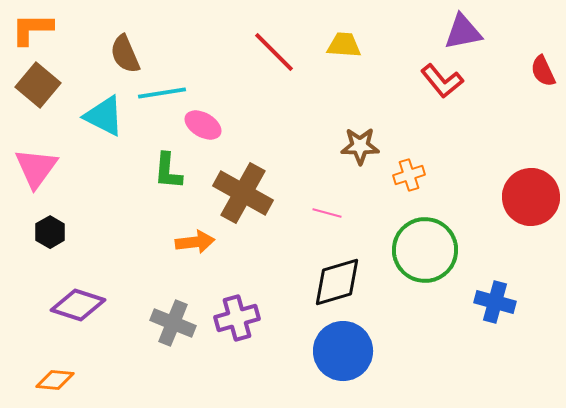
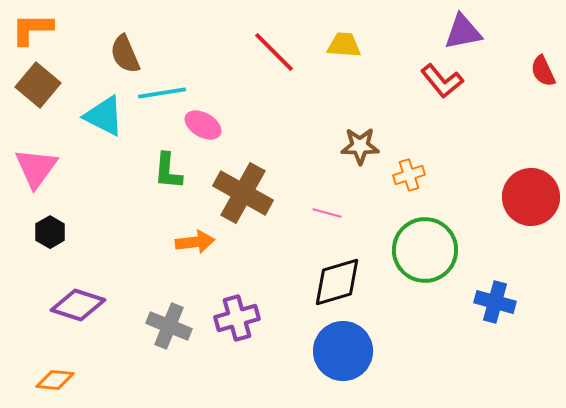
gray cross: moved 4 px left, 3 px down
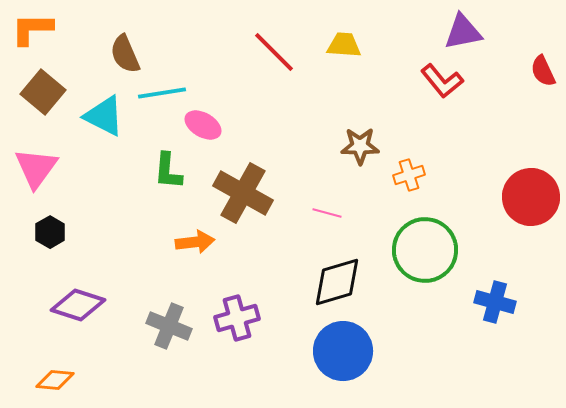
brown square: moved 5 px right, 7 px down
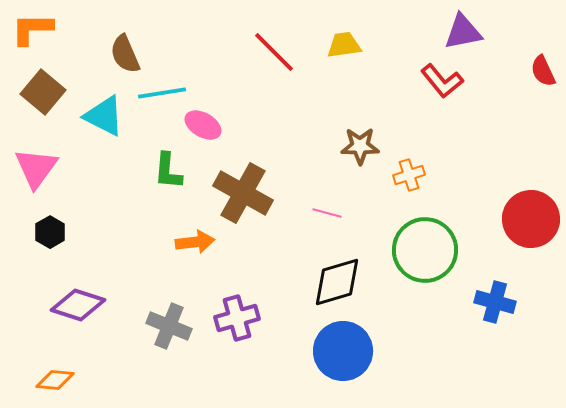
yellow trapezoid: rotated 12 degrees counterclockwise
red circle: moved 22 px down
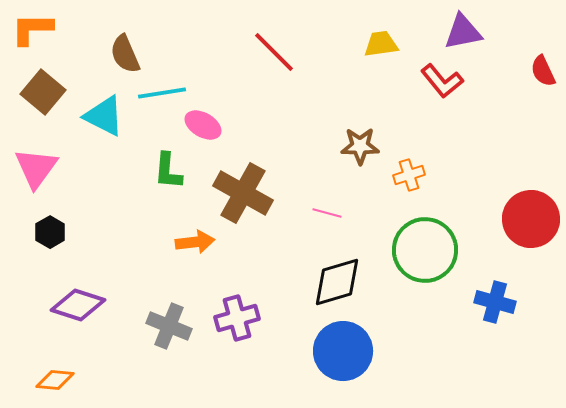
yellow trapezoid: moved 37 px right, 1 px up
